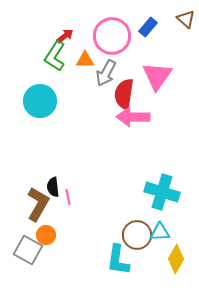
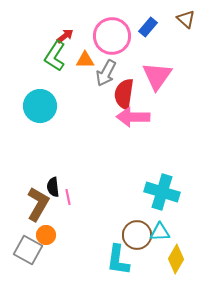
cyan circle: moved 5 px down
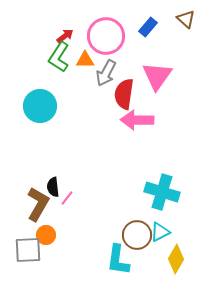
pink circle: moved 6 px left
green L-shape: moved 4 px right, 1 px down
pink arrow: moved 4 px right, 3 px down
pink line: moved 1 px left, 1 px down; rotated 49 degrees clockwise
cyan triangle: rotated 25 degrees counterclockwise
gray square: rotated 32 degrees counterclockwise
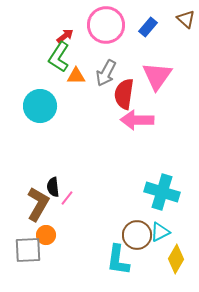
pink circle: moved 11 px up
orange triangle: moved 9 px left, 16 px down
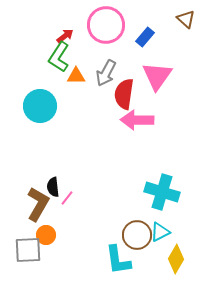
blue rectangle: moved 3 px left, 10 px down
cyan L-shape: rotated 16 degrees counterclockwise
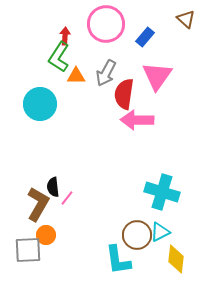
pink circle: moved 1 px up
red arrow: rotated 48 degrees counterclockwise
cyan circle: moved 2 px up
yellow diamond: rotated 24 degrees counterclockwise
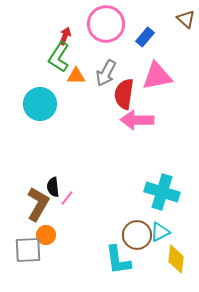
red arrow: rotated 18 degrees clockwise
pink triangle: rotated 44 degrees clockwise
